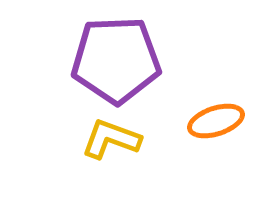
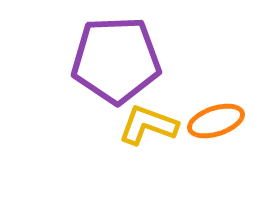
yellow L-shape: moved 37 px right, 14 px up
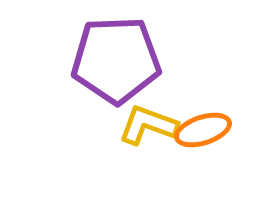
orange ellipse: moved 13 px left, 9 px down
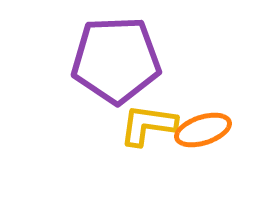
yellow L-shape: rotated 12 degrees counterclockwise
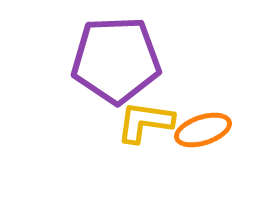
yellow L-shape: moved 3 px left, 3 px up
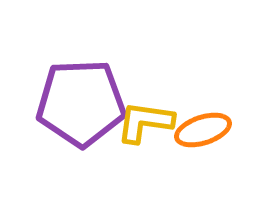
purple pentagon: moved 35 px left, 43 px down
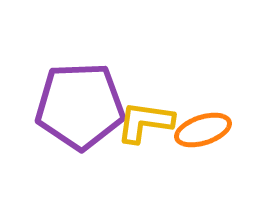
purple pentagon: moved 1 px left, 3 px down
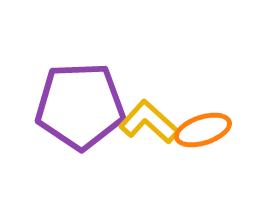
yellow L-shape: moved 4 px right; rotated 34 degrees clockwise
